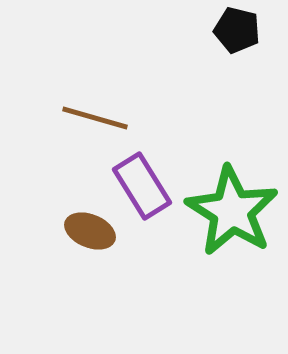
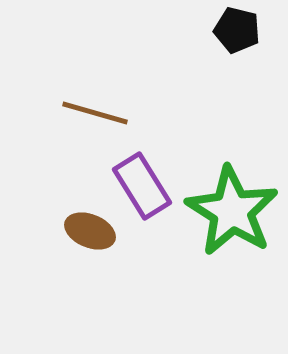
brown line: moved 5 px up
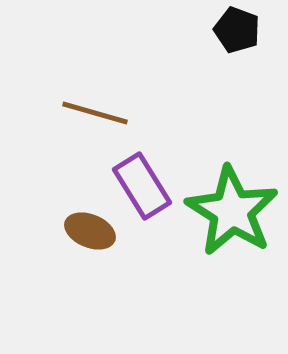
black pentagon: rotated 6 degrees clockwise
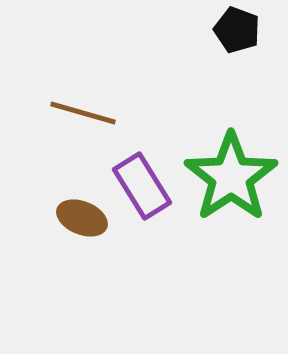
brown line: moved 12 px left
green star: moved 1 px left, 34 px up; rotated 6 degrees clockwise
brown ellipse: moved 8 px left, 13 px up
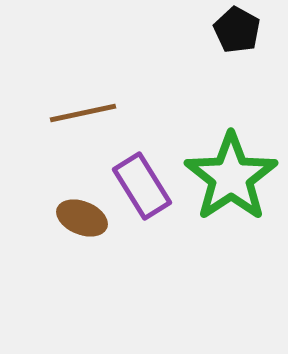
black pentagon: rotated 9 degrees clockwise
brown line: rotated 28 degrees counterclockwise
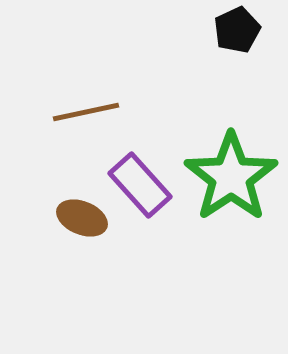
black pentagon: rotated 18 degrees clockwise
brown line: moved 3 px right, 1 px up
purple rectangle: moved 2 px left, 1 px up; rotated 10 degrees counterclockwise
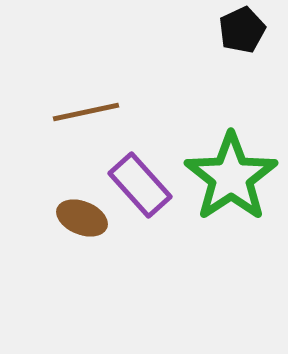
black pentagon: moved 5 px right
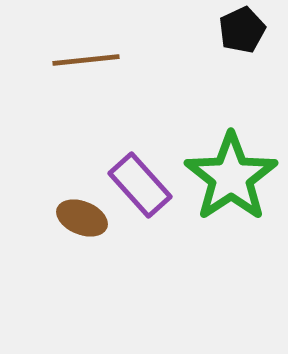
brown line: moved 52 px up; rotated 6 degrees clockwise
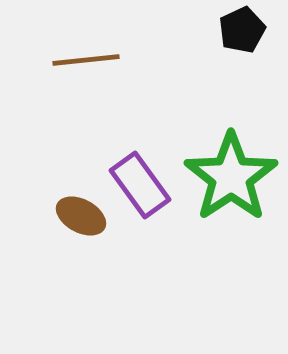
purple rectangle: rotated 6 degrees clockwise
brown ellipse: moved 1 px left, 2 px up; rotated 6 degrees clockwise
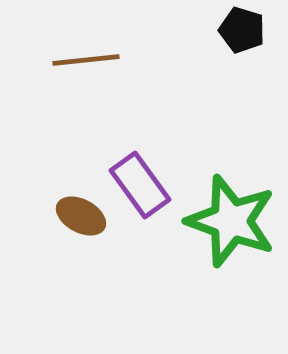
black pentagon: rotated 30 degrees counterclockwise
green star: moved 44 px down; rotated 18 degrees counterclockwise
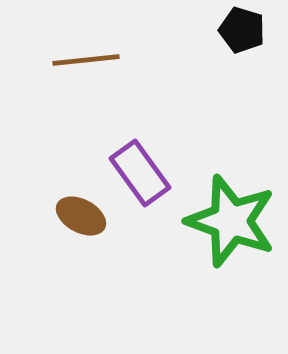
purple rectangle: moved 12 px up
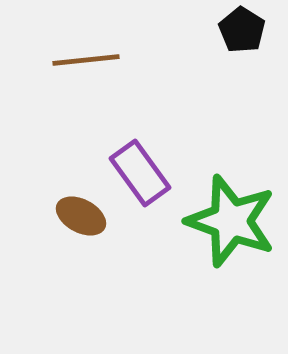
black pentagon: rotated 15 degrees clockwise
